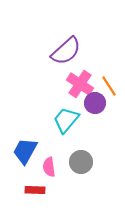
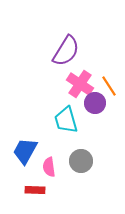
purple semicircle: rotated 16 degrees counterclockwise
cyan trapezoid: rotated 56 degrees counterclockwise
gray circle: moved 1 px up
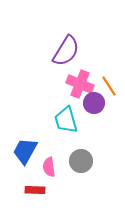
pink cross: rotated 12 degrees counterclockwise
purple circle: moved 1 px left
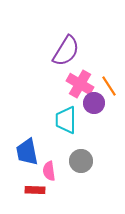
pink cross: rotated 8 degrees clockwise
cyan trapezoid: rotated 16 degrees clockwise
blue trapezoid: moved 2 px right, 1 px down; rotated 40 degrees counterclockwise
pink semicircle: moved 4 px down
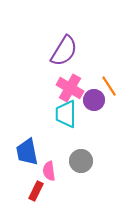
purple semicircle: moved 2 px left
pink cross: moved 10 px left, 4 px down
purple circle: moved 3 px up
cyan trapezoid: moved 6 px up
red rectangle: moved 1 px right, 1 px down; rotated 66 degrees counterclockwise
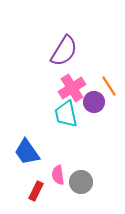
pink cross: moved 2 px right; rotated 28 degrees clockwise
purple circle: moved 2 px down
cyan trapezoid: rotated 12 degrees counterclockwise
blue trapezoid: rotated 24 degrees counterclockwise
gray circle: moved 21 px down
pink semicircle: moved 9 px right, 4 px down
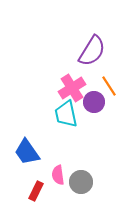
purple semicircle: moved 28 px right
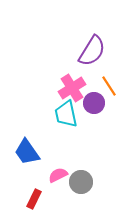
purple circle: moved 1 px down
pink semicircle: rotated 72 degrees clockwise
red rectangle: moved 2 px left, 8 px down
